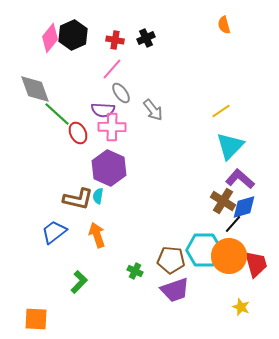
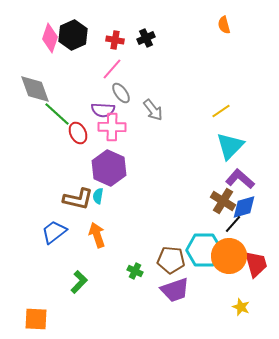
pink diamond: rotated 20 degrees counterclockwise
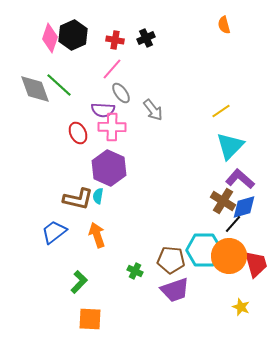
green line: moved 2 px right, 29 px up
orange square: moved 54 px right
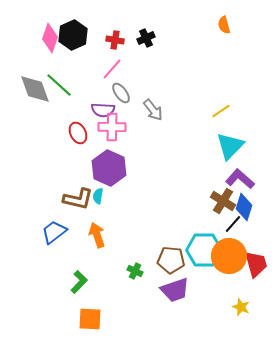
blue diamond: rotated 56 degrees counterclockwise
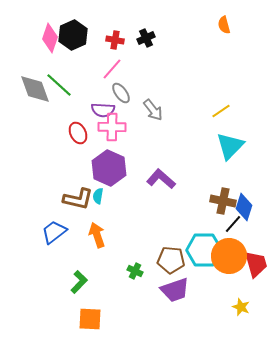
purple L-shape: moved 79 px left
brown cross: rotated 20 degrees counterclockwise
